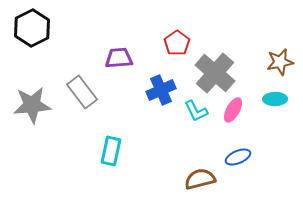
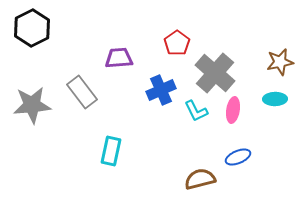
pink ellipse: rotated 20 degrees counterclockwise
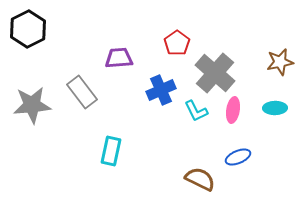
black hexagon: moved 4 px left, 1 px down
cyan ellipse: moved 9 px down
brown semicircle: rotated 40 degrees clockwise
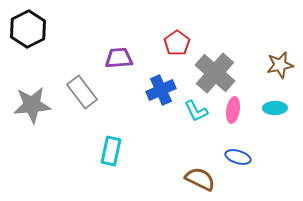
brown star: moved 3 px down
blue ellipse: rotated 40 degrees clockwise
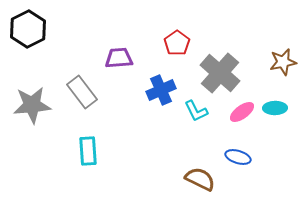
brown star: moved 3 px right, 3 px up
gray cross: moved 5 px right
pink ellipse: moved 9 px right, 2 px down; rotated 45 degrees clockwise
cyan rectangle: moved 23 px left; rotated 16 degrees counterclockwise
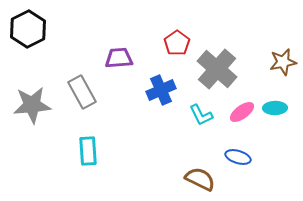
gray cross: moved 3 px left, 4 px up
gray rectangle: rotated 8 degrees clockwise
cyan L-shape: moved 5 px right, 4 px down
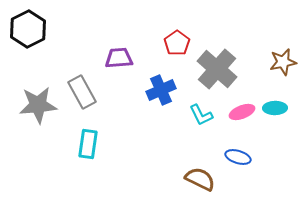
gray star: moved 6 px right
pink ellipse: rotated 15 degrees clockwise
cyan rectangle: moved 7 px up; rotated 12 degrees clockwise
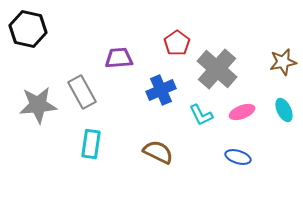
black hexagon: rotated 21 degrees counterclockwise
cyan ellipse: moved 9 px right, 2 px down; rotated 65 degrees clockwise
cyan rectangle: moved 3 px right
brown semicircle: moved 42 px left, 27 px up
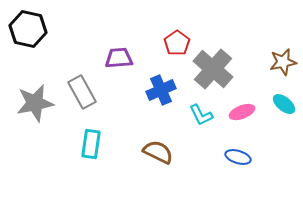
gray cross: moved 4 px left
gray star: moved 3 px left, 2 px up; rotated 6 degrees counterclockwise
cyan ellipse: moved 6 px up; rotated 25 degrees counterclockwise
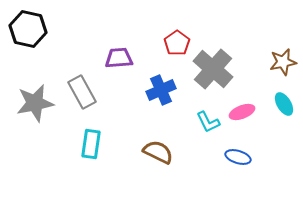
cyan ellipse: rotated 20 degrees clockwise
cyan L-shape: moved 7 px right, 7 px down
